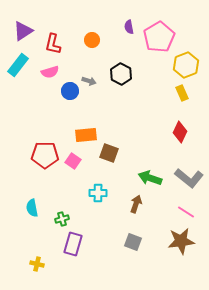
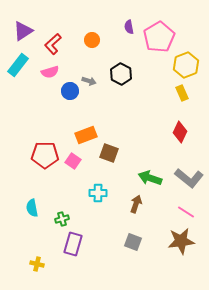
red L-shape: rotated 35 degrees clockwise
orange rectangle: rotated 15 degrees counterclockwise
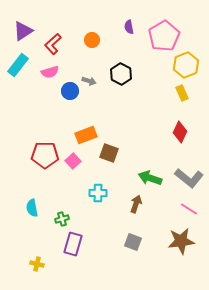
pink pentagon: moved 5 px right, 1 px up
pink square: rotated 14 degrees clockwise
pink line: moved 3 px right, 3 px up
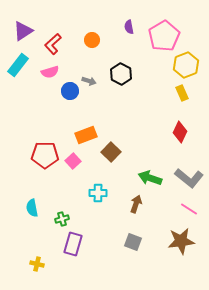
brown square: moved 2 px right, 1 px up; rotated 24 degrees clockwise
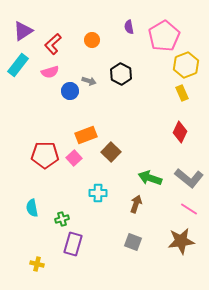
pink square: moved 1 px right, 3 px up
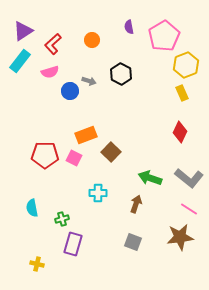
cyan rectangle: moved 2 px right, 4 px up
pink square: rotated 21 degrees counterclockwise
brown star: moved 1 px left, 4 px up
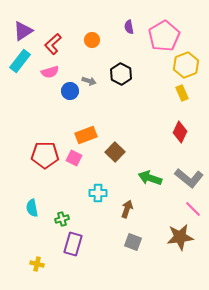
brown square: moved 4 px right
brown arrow: moved 9 px left, 5 px down
pink line: moved 4 px right; rotated 12 degrees clockwise
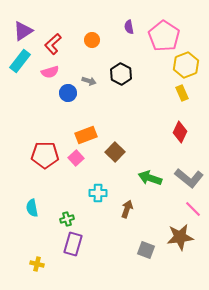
pink pentagon: rotated 8 degrees counterclockwise
blue circle: moved 2 px left, 2 px down
pink square: moved 2 px right; rotated 21 degrees clockwise
green cross: moved 5 px right
gray square: moved 13 px right, 8 px down
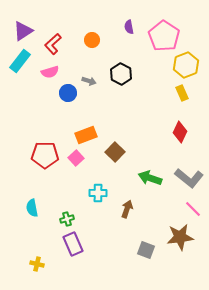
purple rectangle: rotated 40 degrees counterclockwise
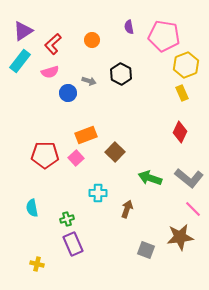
pink pentagon: rotated 24 degrees counterclockwise
